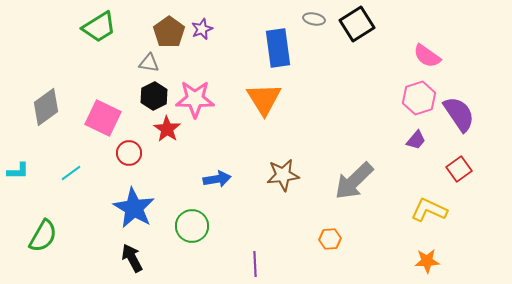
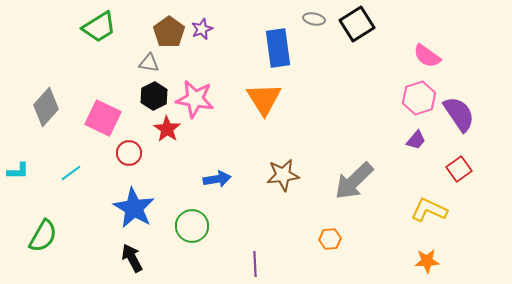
pink star: rotated 9 degrees clockwise
gray diamond: rotated 12 degrees counterclockwise
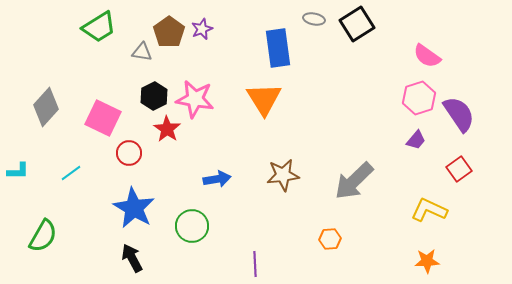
gray triangle: moved 7 px left, 11 px up
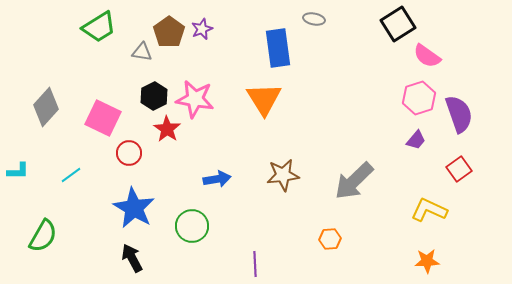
black square: moved 41 px right
purple semicircle: rotated 15 degrees clockwise
cyan line: moved 2 px down
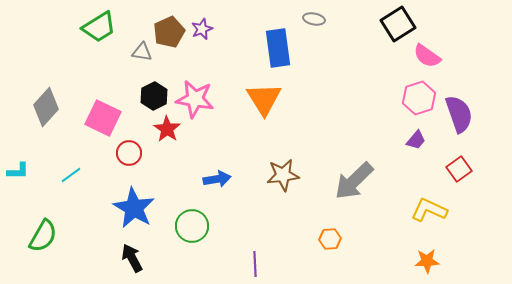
brown pentagon: rotated 12 degrees clockwise
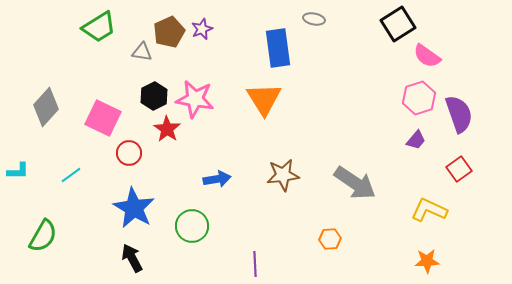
gray arrow: moved 1 px right, 2 px down; rotated 102 degrees counterclockwise
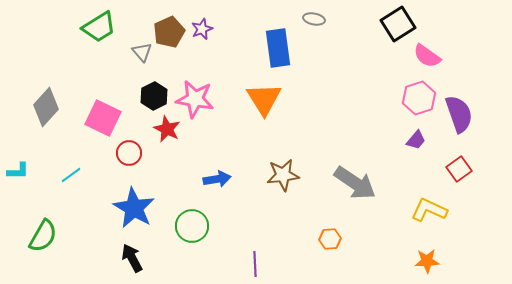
gray triangle: rotated 40 degrees clockwise
red star: rotated 8 degrees counterclockwise
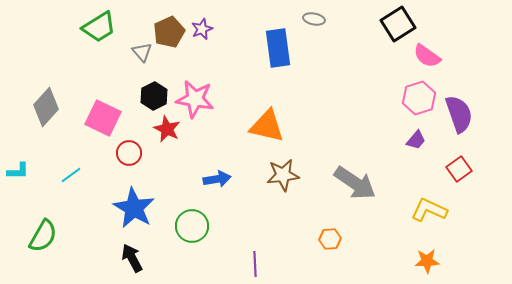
orange triangle: moved 3 px right, 27 px down; rotated 45 degrees counterclockwise
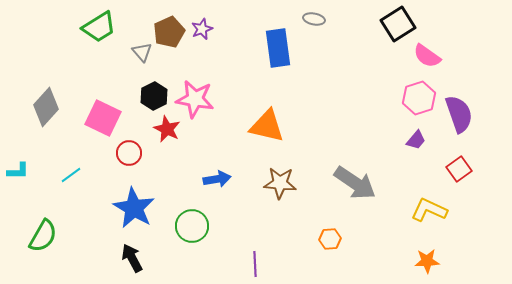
brown star: moved 3 px left, 8 px down; rotated 12 degrees clockwise
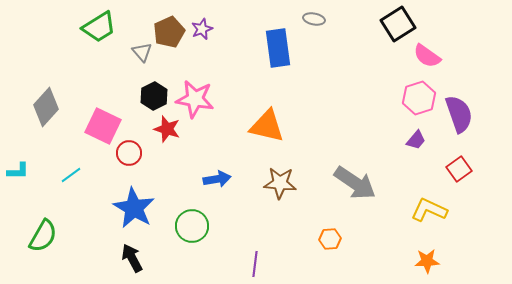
pink square: moved 8 px down
red star: rotated 8 degrees counterclockwise
purple line: rotated 10 degrees clockwise
